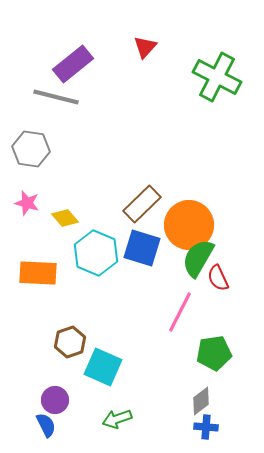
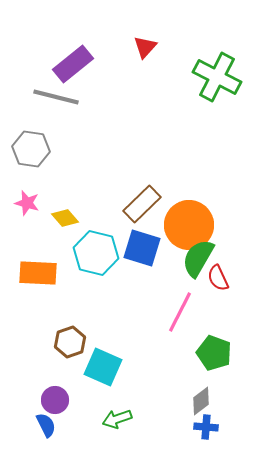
cyan hexagon: rotated 9 degrees counterclockwise
green pentagon: rotated 28 degrees clockwise
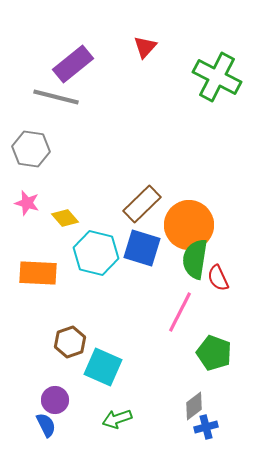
green semicircle: moved 3 px left, 1 px down; rotated 21 degrees counterclockwise
gray diamond: moved 7 px left, 5 px down
blue cross: rotated 20 degrees counterclockwise
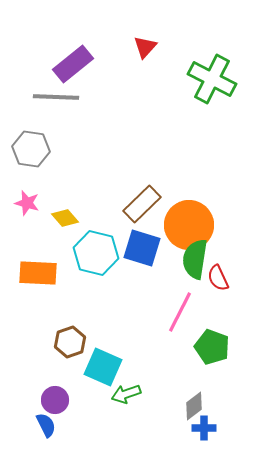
green cross: moved 5 px left, 2 px down
gray line: rotated 12 degrees counterclockwise
green pentagon: moved 2 px left, 6 px up
green arrow: moved 9 px right, 25 px up
blue cross: moved 2 px left, 1 px down; rotated 15 degrees clockwise
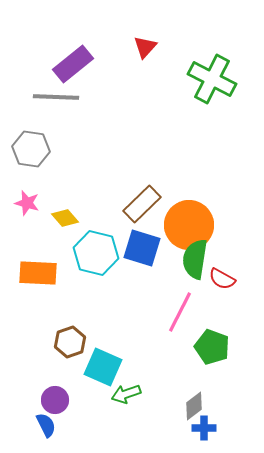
red semicircle: moved 4 px right, 1 px down; rotated 36 degrees counterclockwise
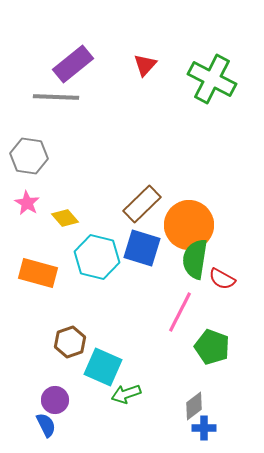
red triangle: moved 18 px down
gray hexagon: moved 2 px left, 7 px down
pink star: rotated 15 degrees clockwise
cyan hexagon: moved 1 px right, 4 px down
orange rectangle: rotated 12 degrees clockwise
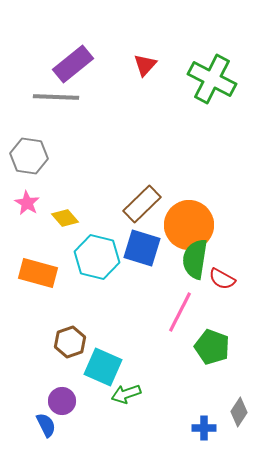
purple circle: moved 7 px right, 1 px down
gray diamond: moved 45 px right, 6 px down; rotated 20 degrees counterclockwise
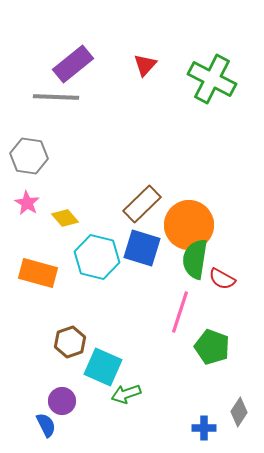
pink line: rotated 9 degrees counterclockwise
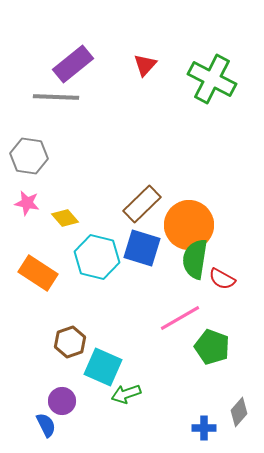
pink star: rotated 20 degrees counterclockwise
orange rectangle: rotated 18 degrees clockwise
pink line: moved 6 px down; rotated 42 degrees clockwise
gray diamond: rotated 8 degrees clockwise
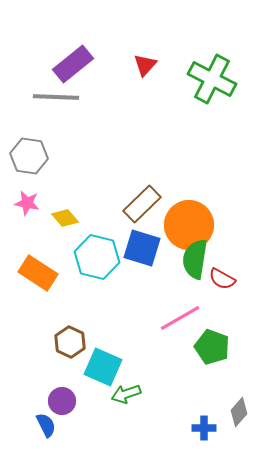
brown hexagon: rotated 16 degrees counterclockwise
